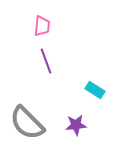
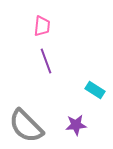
gray semicircle: moved 1 px left, 3 px down
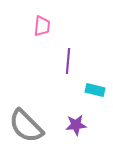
purple line: moved 22 px right; rotated 25 degrees clockwise
cyan rectangle: rotated 18 degrees counterclockwise
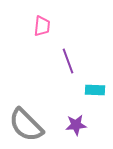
purple line: rotated 25 degrees counterclockwise
cyan rectangle: rotated 12 degrees counterclockwise
gray semicircle: moved 1 px up
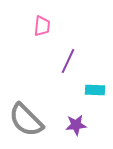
purple line: rotated 45 degrees clockwise
gray semicircle: moved 5 px up
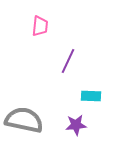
pink trapezoid: moved 2 px left
cyan rectangle: moved 4 px left, 6 px down
gray semicircle: moved 2 px left; rotated 147 degrees clockwise
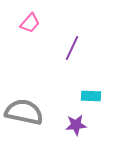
pink trapezoid: moved 10 px left, 3 px up; rotated 35 degrees clockwise
purple line: moved 4 px right, 13 px up
gray semicircle: moved 8 px up
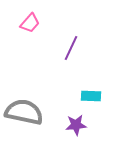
purple line: moved 1 px left
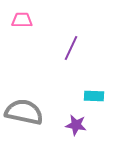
pink trapezoid: moved 8 px left, 3 px up; rotated 130 degrees counterclockwise
cyan rectangle: moved 3 px right
purple star: rotated 15 degrees clockwise
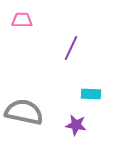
cyan rectangle: moved 3 px left, 2 px up
